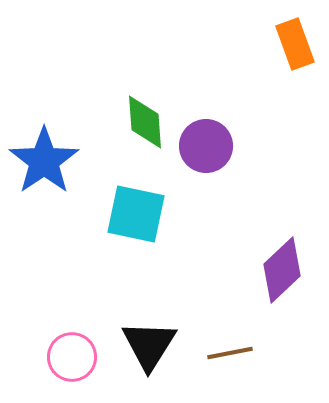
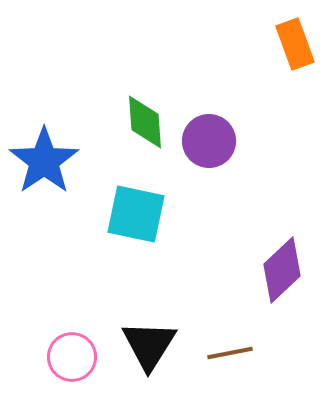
purple circle: moved 3 px right, 5 px up
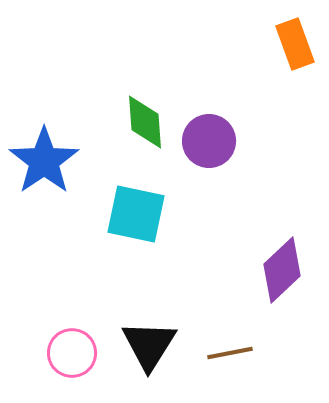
pink circle: moved 4 px up
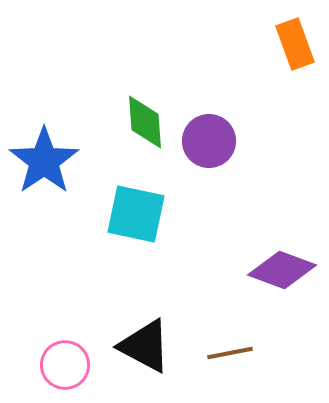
purple diamond: rotated 64 degrees clockwise
black triangle: moved 4 px left, 1 px down; rotated 34 degrees counterclockwise
pink circle: moved 7 px left, 12 px down
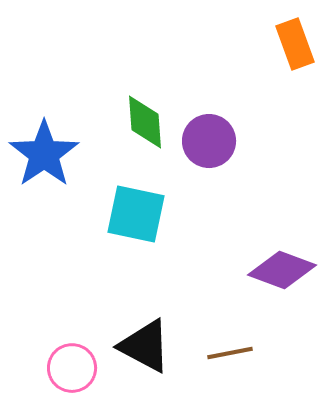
blue star: moved 7 px up
pink circle: moved 7 px right, 3 px down
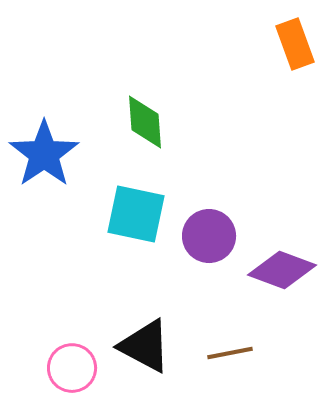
purple circle: moved 95 px down
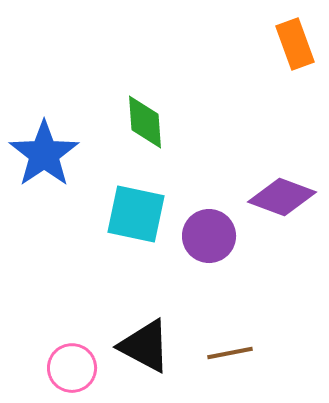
purple diamond: moved 73 px up
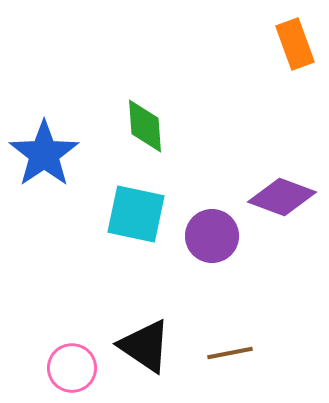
green diamond: moved 4 px down
purple circle: moved 3 px right
black triangle: rotated 6 degrees clockwise
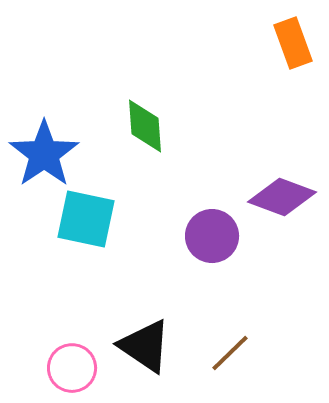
orange rectangle: moved 2 px left, 1 px up
cyan square: moved 50 px left, 5 px down
brown line: rotated 33 degrees counterclockwise
